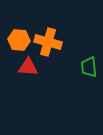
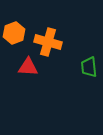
orange hexagon: moved 5 px left, 7 px up; rotated 25 degrees counterclockwise
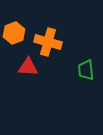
green trapezoid: moved 3 px left, 3 px down
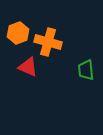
orange hexagon: moved 4 px right
red triangle: rotated 20 degrees clockwise
